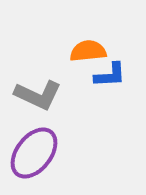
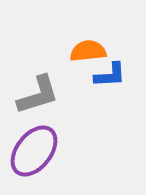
gray L-shape: rotated 42 degrees counterclockwise
purple ellipse: moved 2 px up
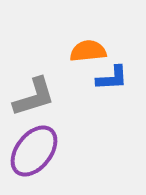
blue L-shape: moved 2 px right, 3 px down
gray L-shape: moved 4 px left, 2 px down
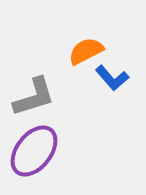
orange semicircle: moved 2 px left; rotated 21 degrees counterclockwise
blue L-shape: rotated 52 degrees clockwise
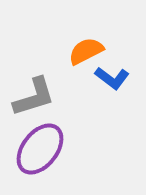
blue L-shape: rotated 12 degrees counterclockwise
purple ellipse: moved 6 px right, 2 px up
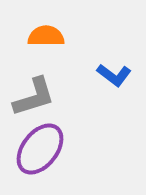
orange semicircle: moved 40 px left, 15 px up; rotated 27 degrees clockwise
blue L-shape: moved 2 px right, 3 px up
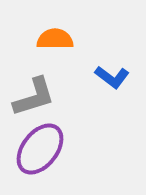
orange semicircle: moved 9 px right, 3 px down
blue L-shape: moved 2 px left, 2 px down
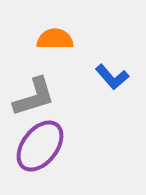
blue L-shape: rotated 12 degrees clockwise
purple ellipse: moved 3 px up
